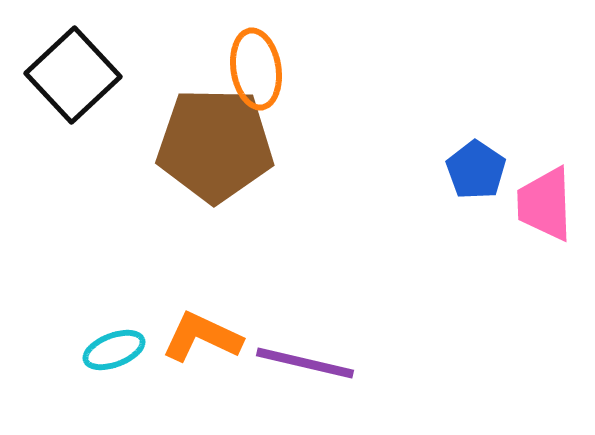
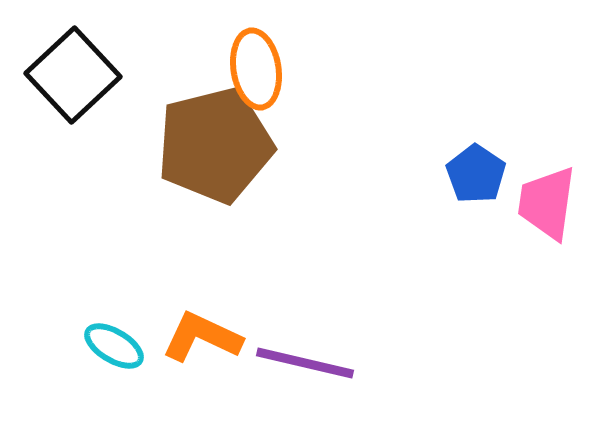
brown pentagon: rotated 15 degrees counterclockwise
blue pentagon: moved 4 px down
pink trapezoid: moved 2 px right, 1 px up; rotated 10 degrees clockwise
cyan ellipse: moved 4 px up; rotated 52 degrees clockwise
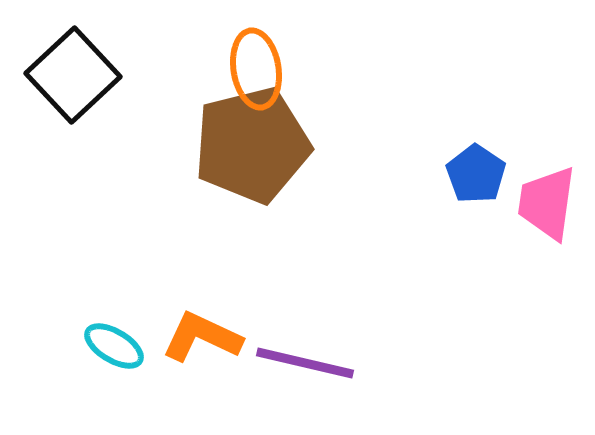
brown pentagon: moved 37 px right
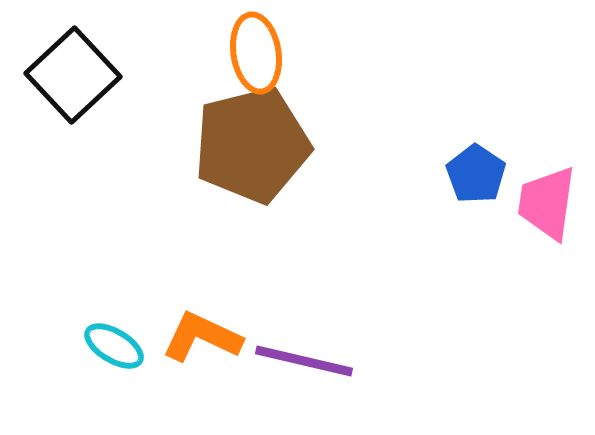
orange ellipse: moved 16 px up
purple line: moved 1 px left, 2 px up
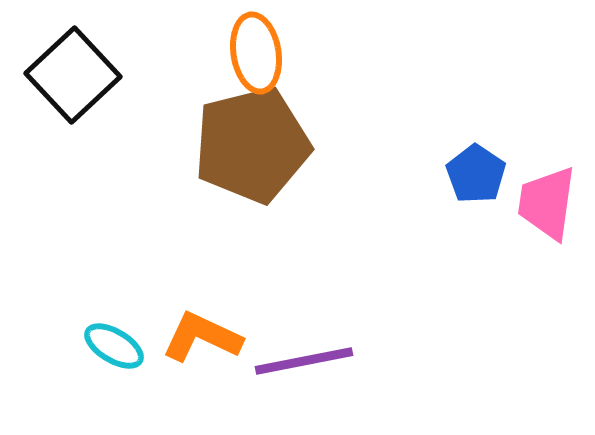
purple line: rotated 24 degrees counterclockwise
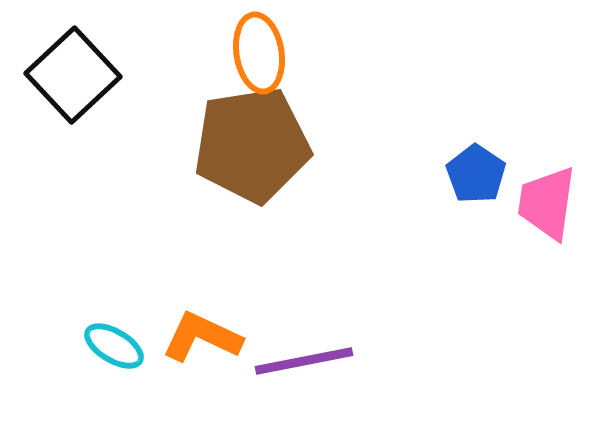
orange ellipse: moved 3 px right
brown pentagon: rotated 5 degrees clockwise
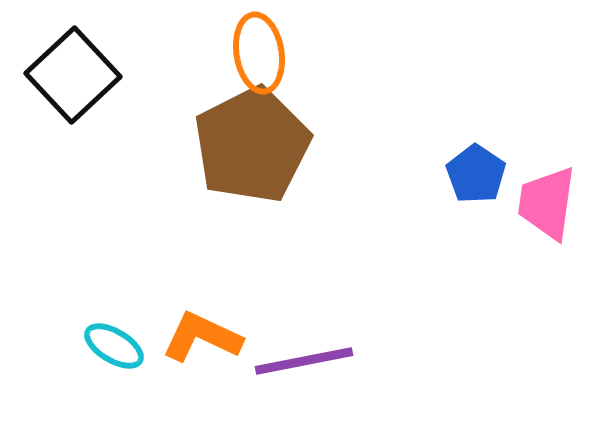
brown pentagon: rotated 18 degrees counterclockwise
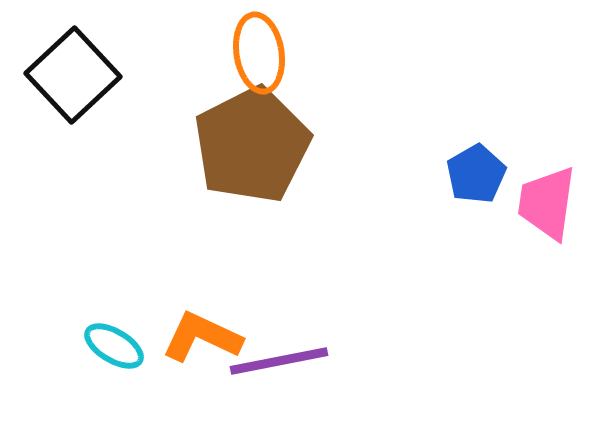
blue pentagon: rotated 8 degrees clockwise
purple line: moved 25 px left
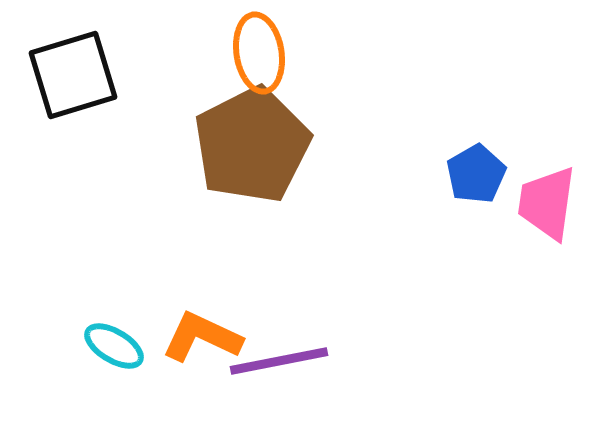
black square: rotated 26 degrees clockwise
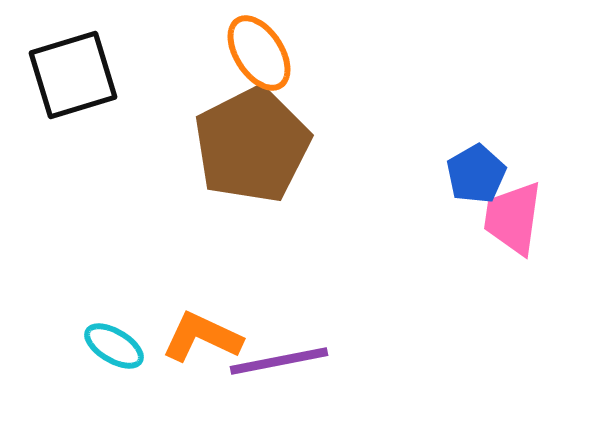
orange ellipse: rotated 24 degrees counterclockwise
pink trapezoid: moved 34 px left, 15 px down
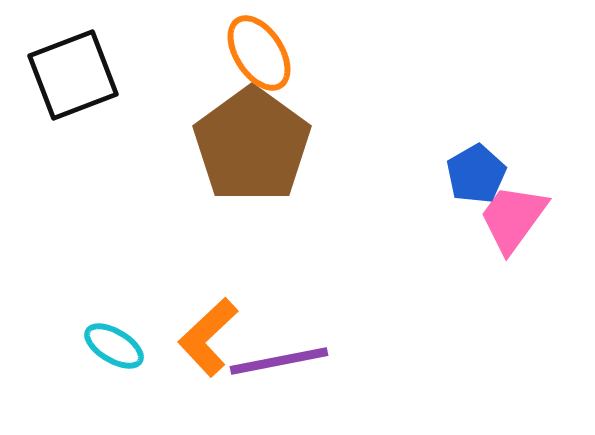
black square: rotated 4 degrees counterclockwise
brown pentagon: rotated 9 degrees counterclockwise
pink trapezoid: rotated 28 degrees clockwise
orange L-shape: moved 6 px right; rotated 68 degrees counterclockwise
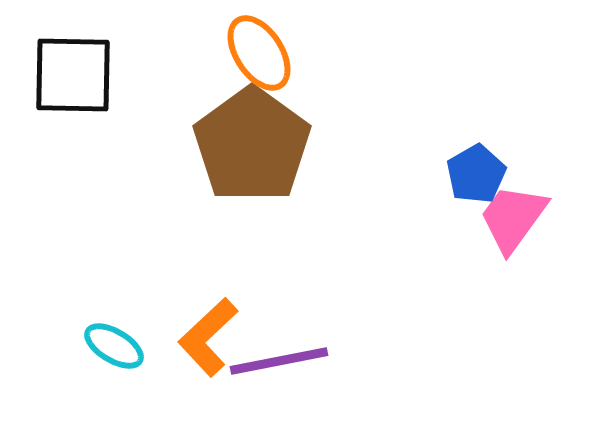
black square: rotated 22 degrees clockwise
